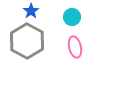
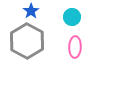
pink ellipse: rotated 15 degrees clockwise
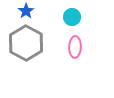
blue star: moved 5 px left
gray hexagon: moved 1 px left, 2 px down
